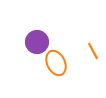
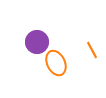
orange line: moved 1 px left, 1 px up
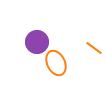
orange line: moved 2 px right, 2 px up; rotated 24 degrees counterclockwise
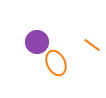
orange line: moved 2 px left, 3 px up
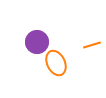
orange line: rotated 54 degrees counterclockwise
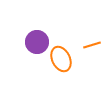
orange ellipse: moved 5 px right, 4 px up
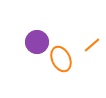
orange line: rotated 24 degrees counterclockwise
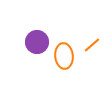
orange ellipse: moved 3 px right, 3 px up; rotated 20 degrees clockwise
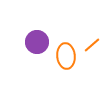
orange ellipse: moved 2 px right
